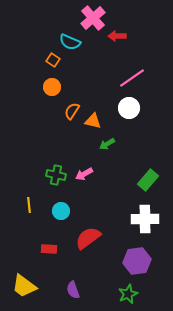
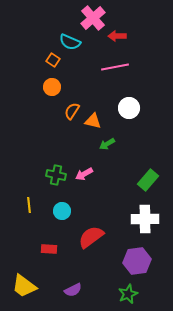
pink line: moved 17 px left, 11 px up; rotated 24 degrees clockwise
cyan circle: moved 1 px right
red semicircle: moved 3 px right, 1 px up
purple semicircle: rotated 96 degrees counterclockwise
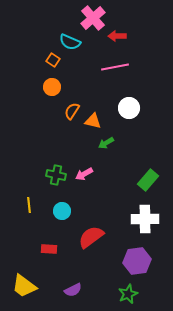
green arrow: moved 1 px left, 1 px up
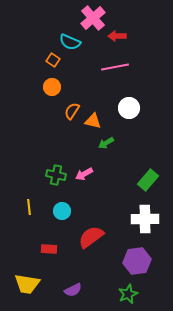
yellow line: moved 2 px down
yellow trapezoid: moved 3 px right, 2 px up; rotated 28 degrees counterclockwise
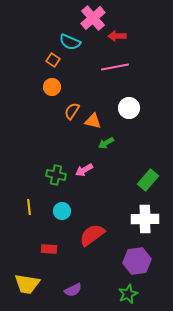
pink arrow: moved 4 px up
red semicircle: moved 1 px right, 2 px up
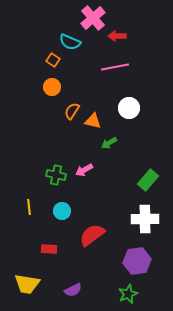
green arrow: moved 3 px right
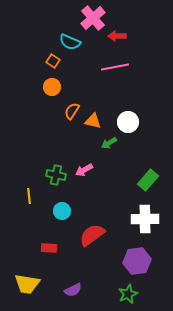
orange square: moved 1 px down
white circle: moved 1 px left, 14 px down
yellow line: moved 11 px up
red rectangle: moved 1 px up
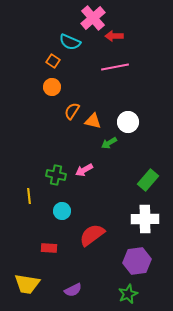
red arrow: moved 3 px left
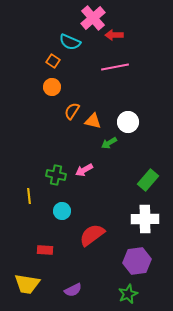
red arrow: moved 1 px up
red rectangle: moved 4 px left, 2 px down
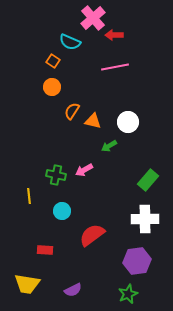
green arrow: moved 3 px down
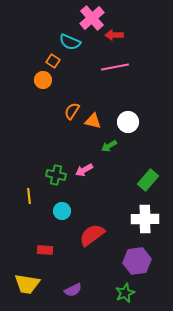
pink cross: moved 1 px left
orange circle: moved 9 px left, 7 px up
green star: moved 3 px left, 1 px up
